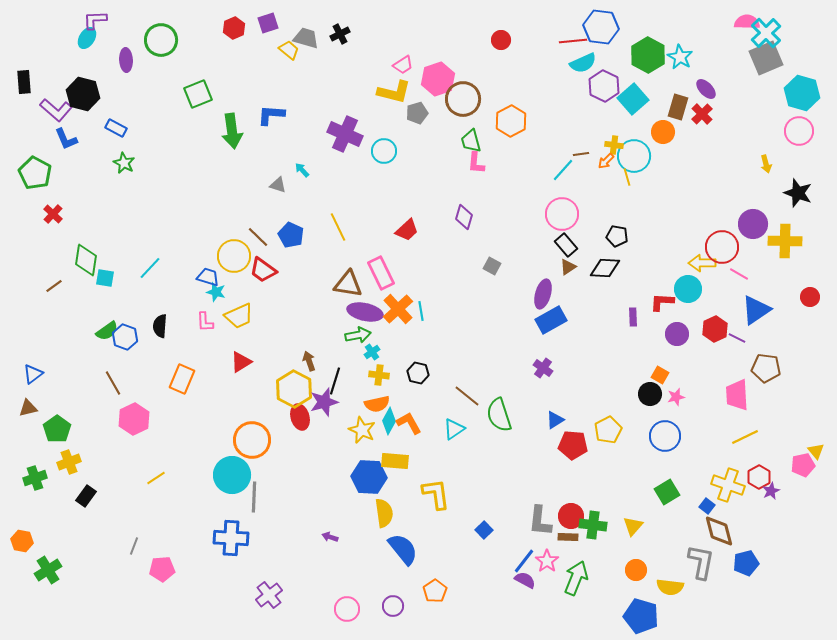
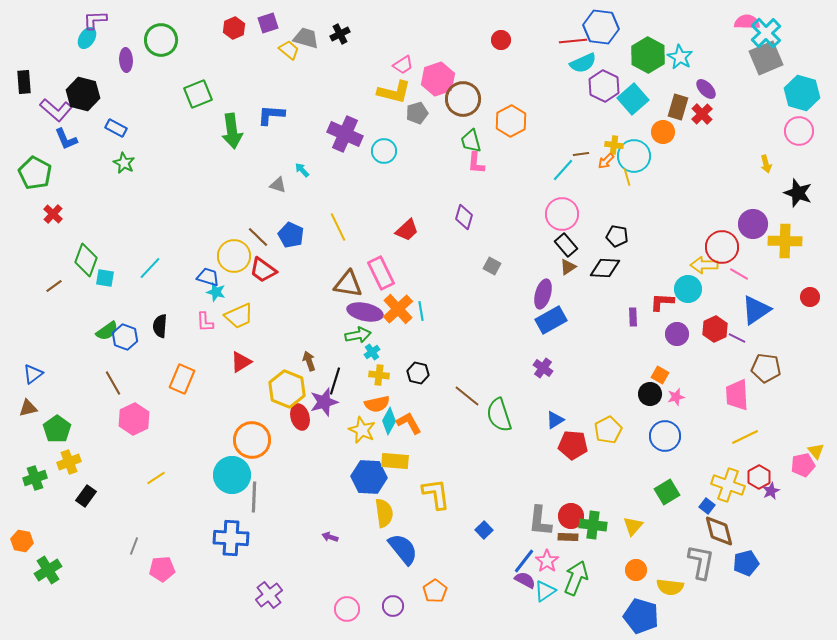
green diamond at (86, 260): rotated 12 degrees clockwise
yellow arrow at (702, 263): moved 2 px right, 2 px down
yellow hexagon at (294, 389): moved 7 px left; rotated 6 degrees counterclockwise
cyan triangle at (454, 429): moved 91 px right, 162 px down
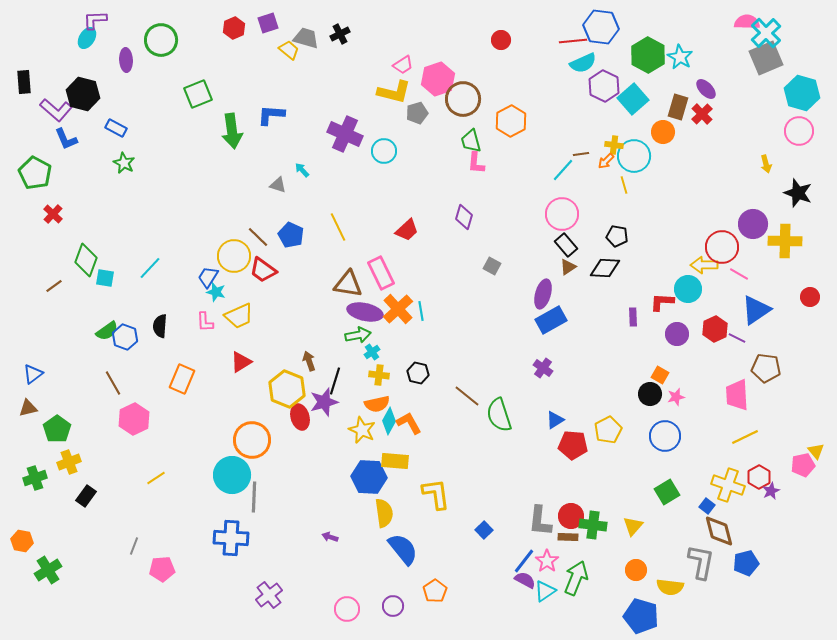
yellow line at (627, 177): moved 3 px left, 8 px down
blue trapezoid at (208, 277): rotated 75 degrees counterclockwise
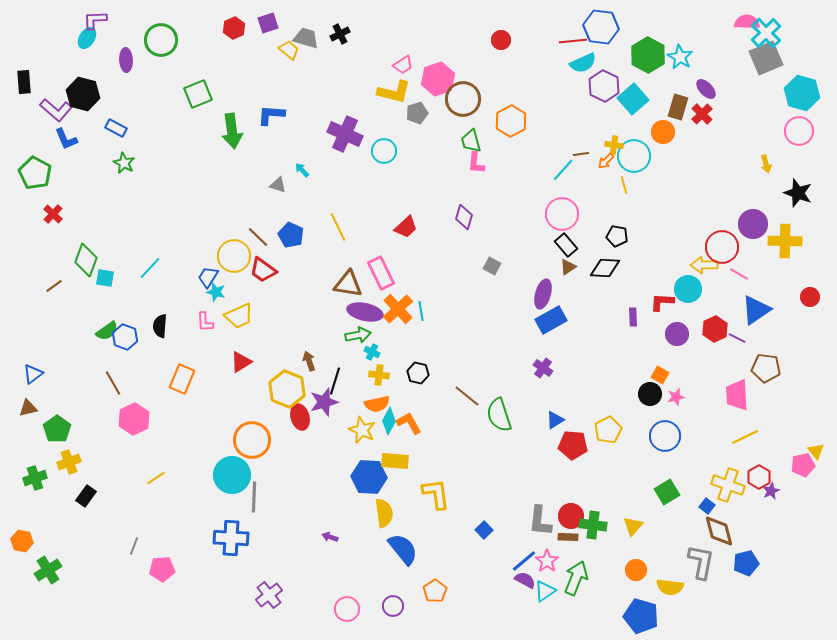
red trapezoid at (407, 230): moved 1 px left, 3 px up
cyan cross at (372, 352): rotated 28 degrees counterclockwise
blue line at (524, 561): rotated 12 degrees clockwise
